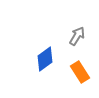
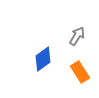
blue diamond: moved 2 px left
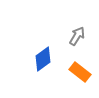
orange rectangle: rotated 20 degrees counterclockwise
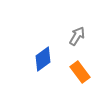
orange rectangle: rotated 15 degrees clockwise
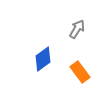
gray arrow: moved 7 px up
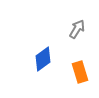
orange rectangle: rotated 20 degrees clockwise
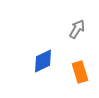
blue diamond: moved 2 px down; rotated 10 degrees clockwise
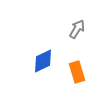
orange rectangle: moved 3 px left
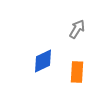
orange rectangle: rotated 20 degrees clockwise
